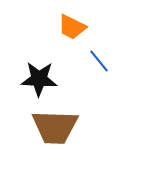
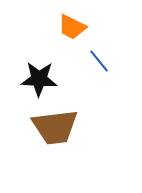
brown trapezoid: rotated 9 degrees counterclockwise
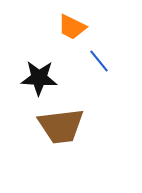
black star: moved 1 px up
brown trapezoid: moved 6 px right, 1 px up
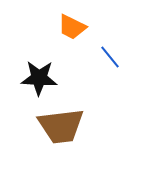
blue line: moved 11 px right, 4 px up
